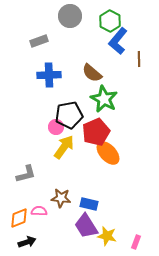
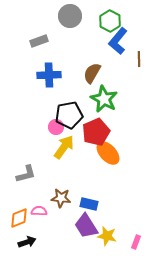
brown semicircle: rotated 80 degrees clockwise
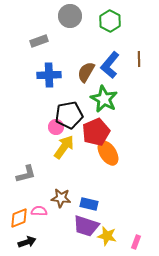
blue L-shape: moved 8 px left, 24 px down
brown semicircle: moved 6 px left, 1 px up
orange ellipse: rotated 10 degrees clockwise
purple trapezoid: rotated 40 degrees counterclockwise
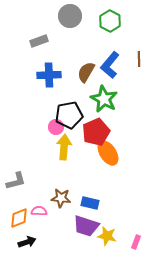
yellow arrow: rotated 30 degrees counterclockwise
gray L-shape: moved 10 px left, 7 px down
blue rectangle: moved 1 px right, 1 px up
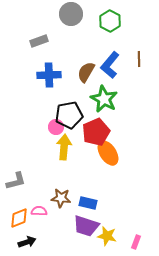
gray circle: moved 1 px right, 2 px up
blue rectangle: moved 2 px left
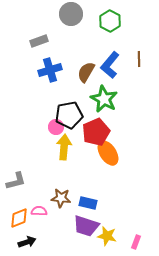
blue cross: moved 1 px right, 5 px up; rotated 15 degrees counterclockwise
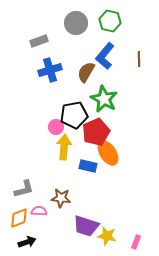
gray circle: moved 5 px right, 9 px down
green hexagon: rotated 15 degrees counterclockwise
blue L-shape: moved 5 px left, 9 px up
black pentagon: moved 5 px right
gray L-shape: moved 8 px right, 8 px down
blue rectangle: moved 37 px up
